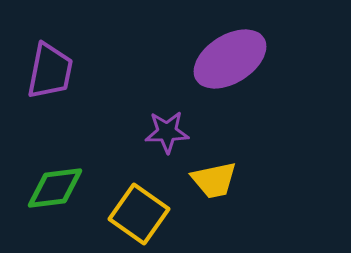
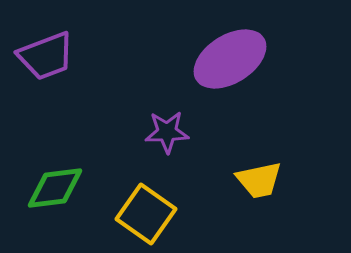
purple trapezoid: moved 4 px left, 15 px up; rotated 58 degrees clockwise
yellow trapezoid: moved 45 px right
yellow square: moved 7 px right
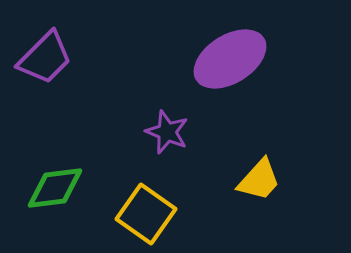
purple trapezoid: moved 1 px left, 2 px down; rotated 24 degrees counterclockwise
purple star: rotated 24 degrees clockwise
yellow trapezoid: rotated 36 degrees counterclockwise
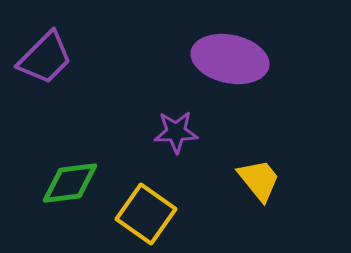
purple ellipse: rotated 44 degrees clockwise
purple star: moved 9 px right; rotated 24 degrees counterclockwise
yellow trapezoid: rotated 81 degrees counterclockwise
green diamond: moved 15 px right, 5 px up
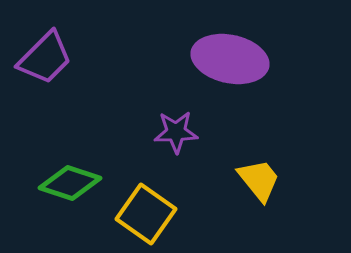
green diamond: rotated 26 degrees clockwise
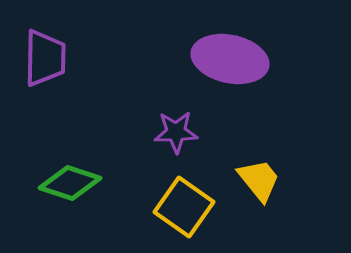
purple trapezoid: rotated 44 degrees counterclockwise
yellow square: moved 38 px right, 7 px up
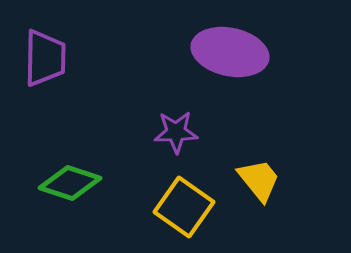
purple ellipse: moved 7 px up
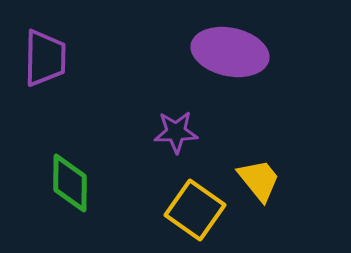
green diamond: rotated 72 degrees clockwise
yellow square: moved 11 px right, 3 px down
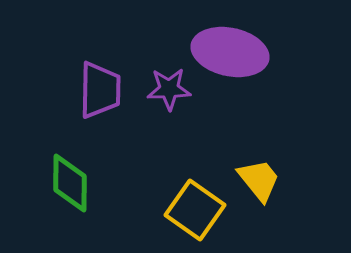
purple trapezoid: moved 55 px right, 32 px down
purple star: moved 7 px left, 43 px up
